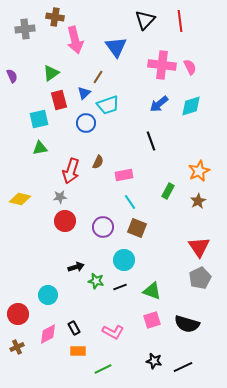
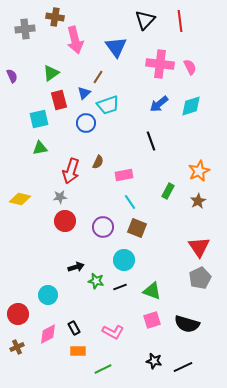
pink cross at (162, 65): moved 2 px left, 1 px up
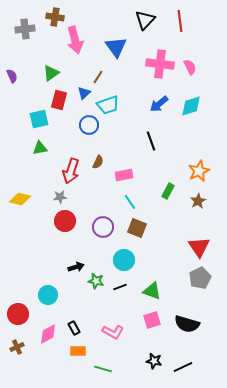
red rectangle at (59, 100): rotated 30 degrees clockwise
blue circle at (86, 123): moved 3 px right, 2 px down
green line at (103, 369): rotated 42 degrees clockwise
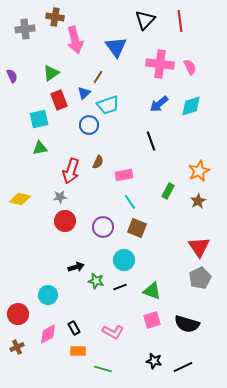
red rectangle at (59, 100): rotated 36 degrees counterclockwise
